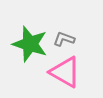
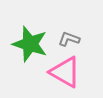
gray L-shape: moved 5 px right
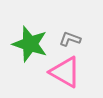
gray L-shape: moved 1 px right
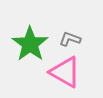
green star: rotated 18 degrees clockwise
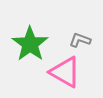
gray L-shape: moved 10 px right, 1 px down
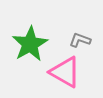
green star: rotated 6 degrees clockwise
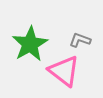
pink triangle: moved 1 px left, 1 px up; rotated 8 degrees clockwise
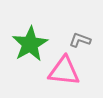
pink triangle: rotated 32 degrees counterclockwise
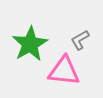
gray L-shape: rotated 50 degrees counterclockwise
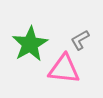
pink triangle: moved 2 px up
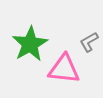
gray L-shape: moved 9 px right, 2 px down
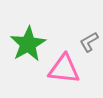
green star: moved 2 px left
